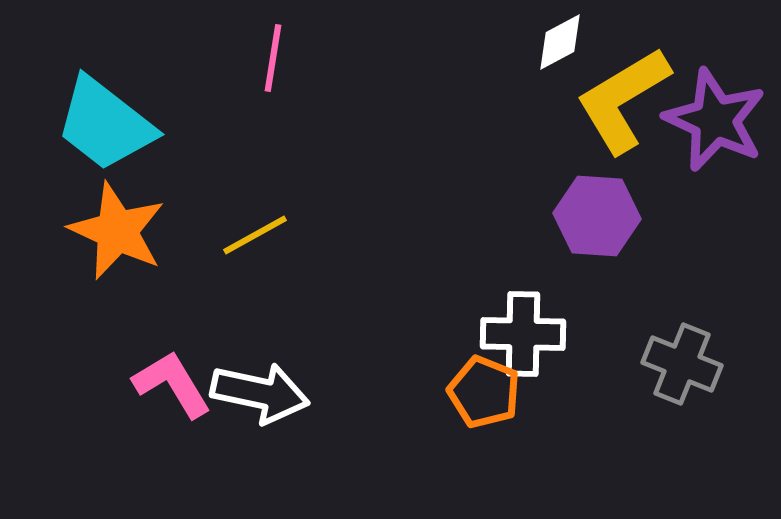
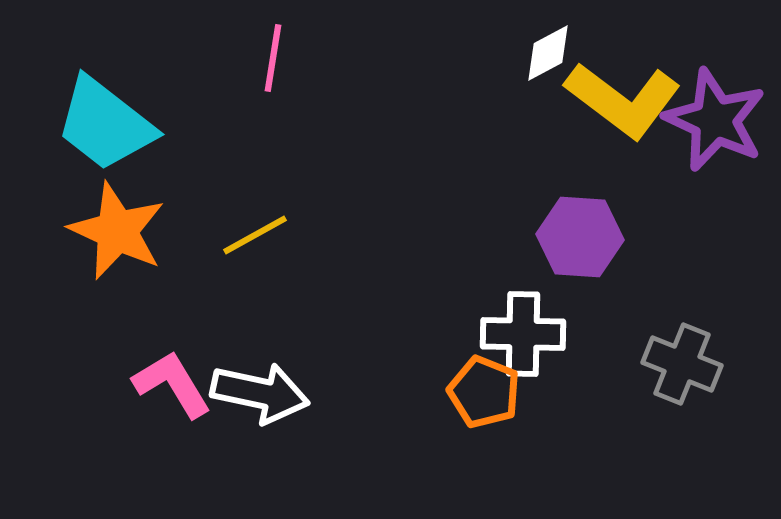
white diamond: moved 12 px left, 11 px down
yellow L-shape: rotated 112 degrees counterclockwise
purple hexagon: moved 17 px left, 21 px down
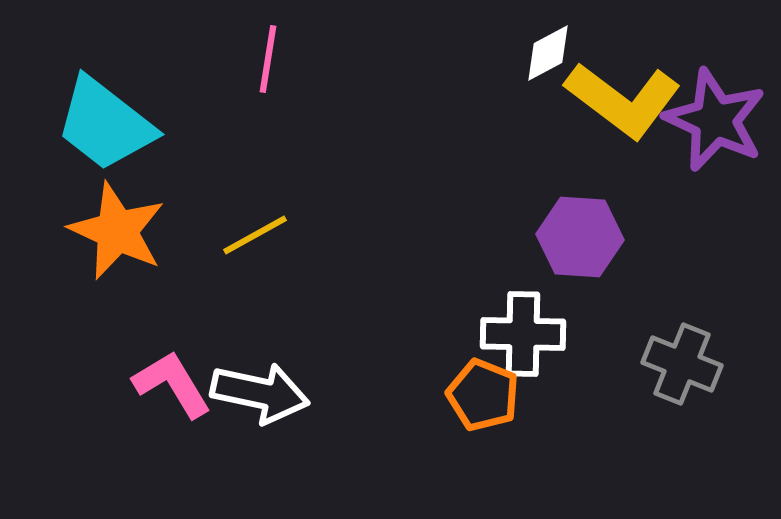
pink line: moved 5 px left, 1 px down
orange pentagon: moved 1 px left, 3 px down
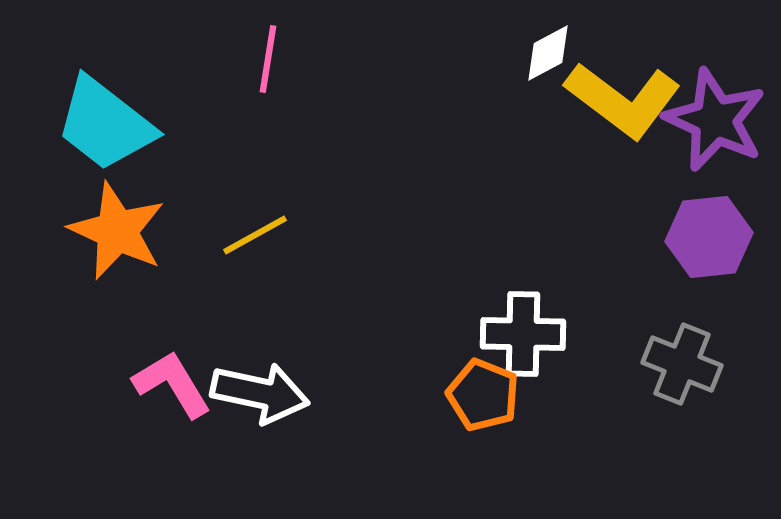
purple hexagon: moved 129 px right; rotated 10 degrees counterclockwise
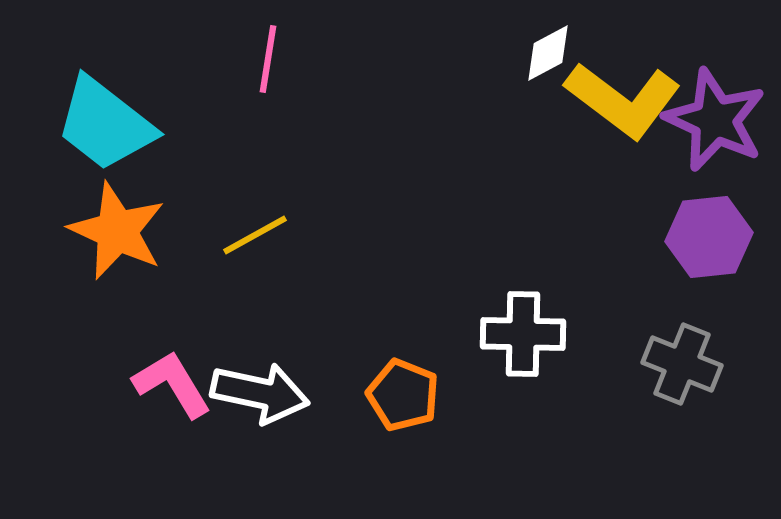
orange pentagon: moved 80 px left
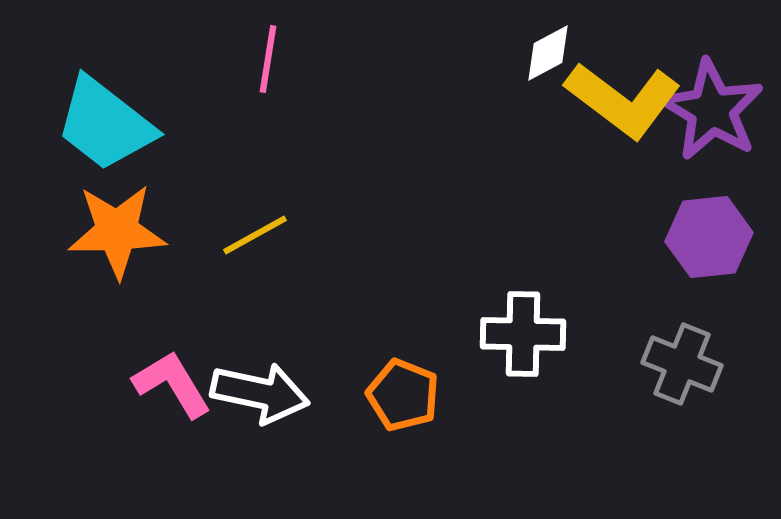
purple star: moved 3 px left, 10 px up; rotated 6 degrees clockwise
orange star: rotated 26 degrees counterclockwise
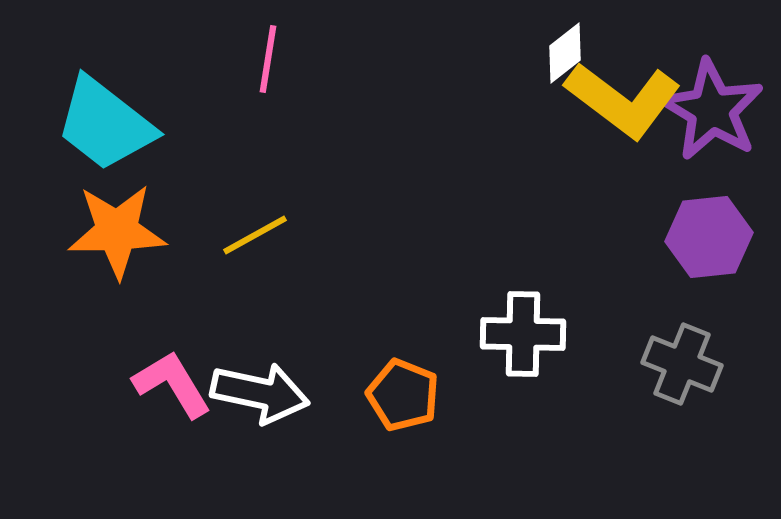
white diamond: moved 17 px right; rotated 10 degrees counterclockwise
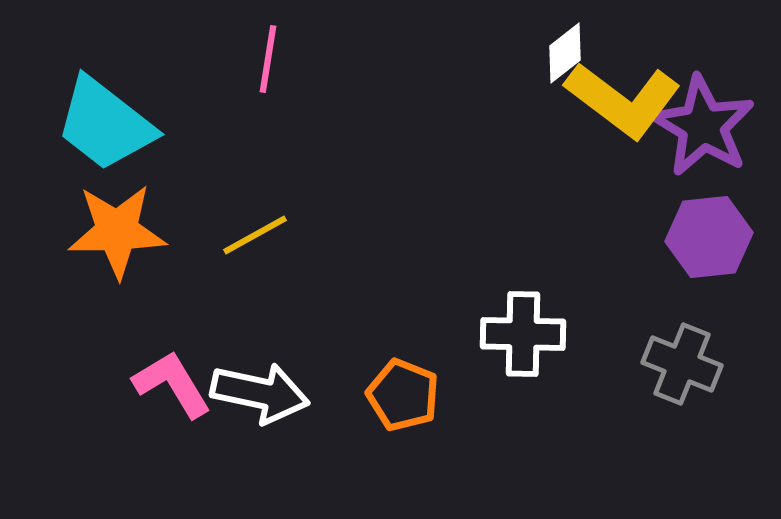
purple star: moved 9 px left, 16 px down
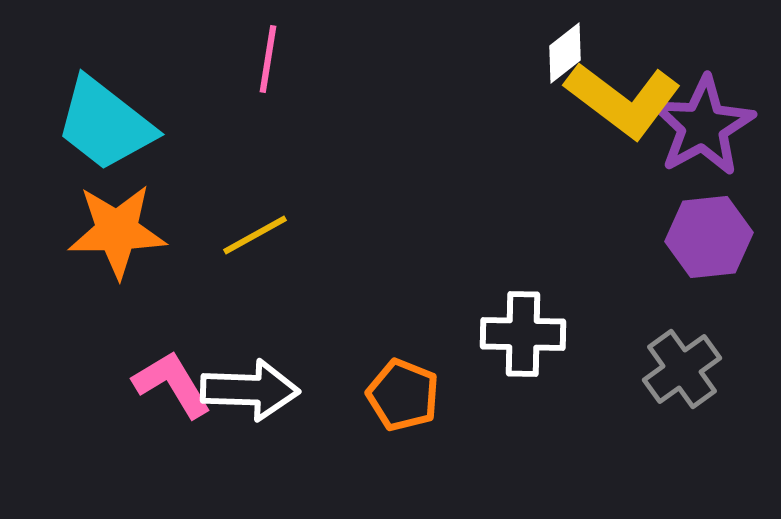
purple star: rotated 12 degrees clockwise
gray cross: moved 5 px down; rotated 32 degrees clockwise
white arrow: moved 10 px left, 3 px up; rotated 10 degrees counterclockwise
